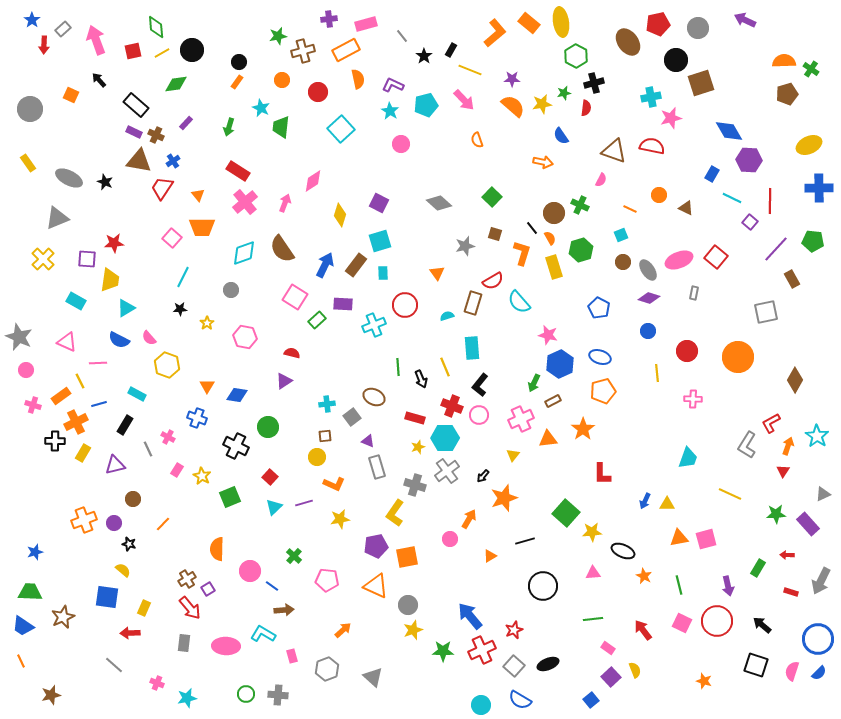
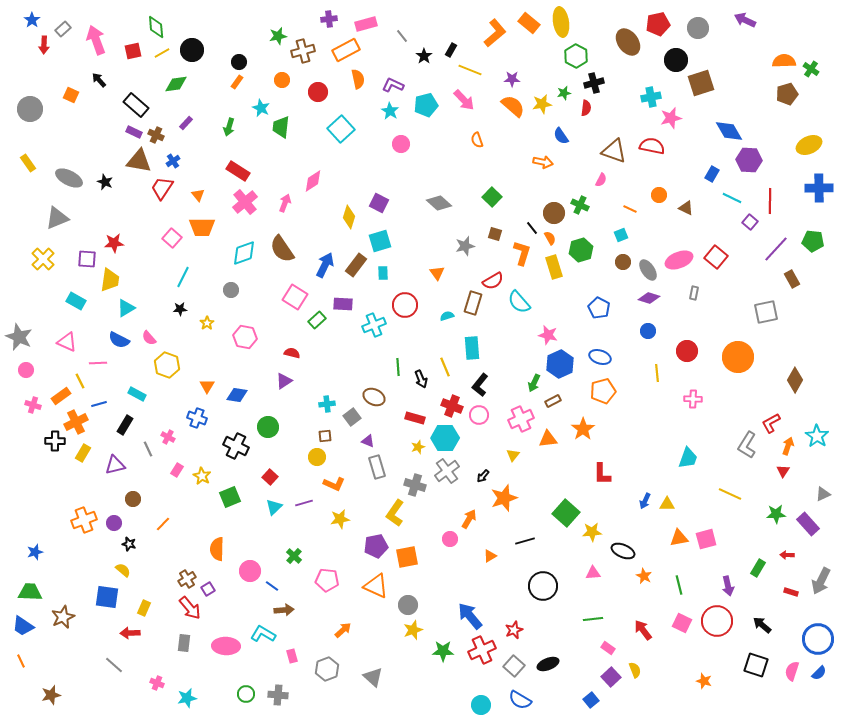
yellow diamond at (340, 215): moved 9 px right, 2 px down
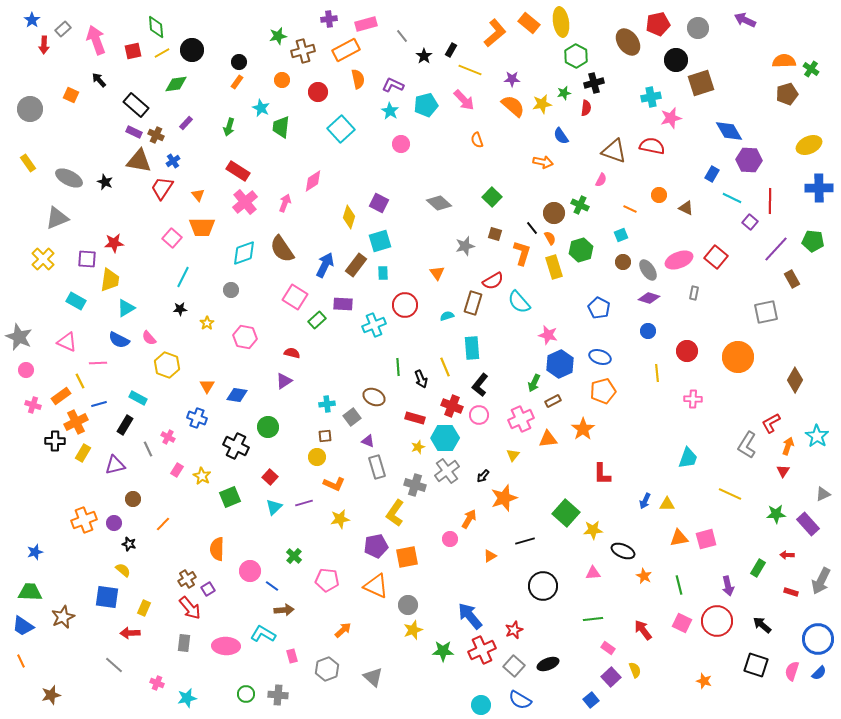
cyan rectangle at (137, 394): moved 1 px right, 4 px down
yellow star at (592, 532): moved 1 px right, 2 px up
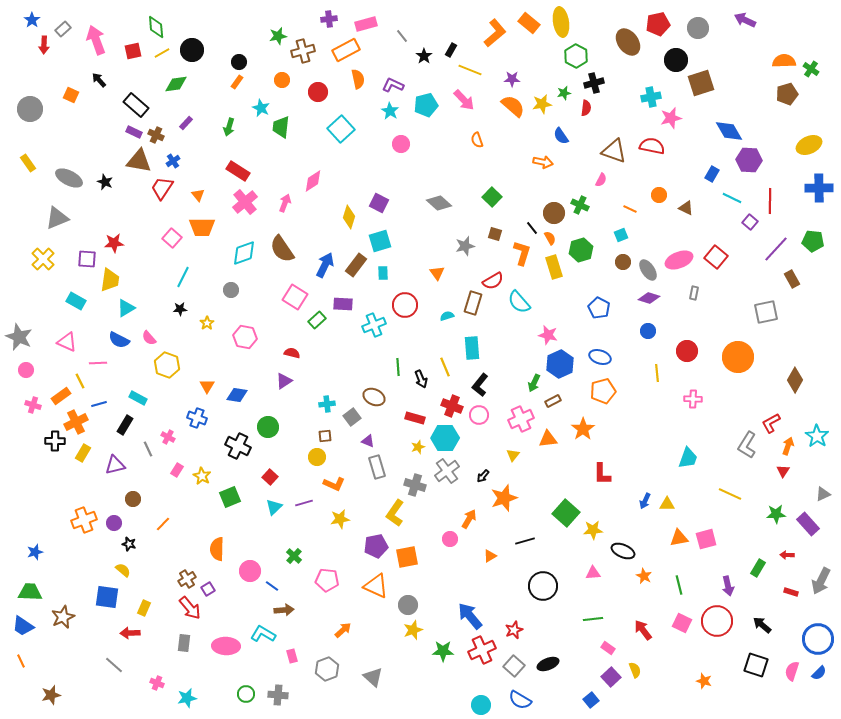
black cross at (236, 446): moved 2 px right
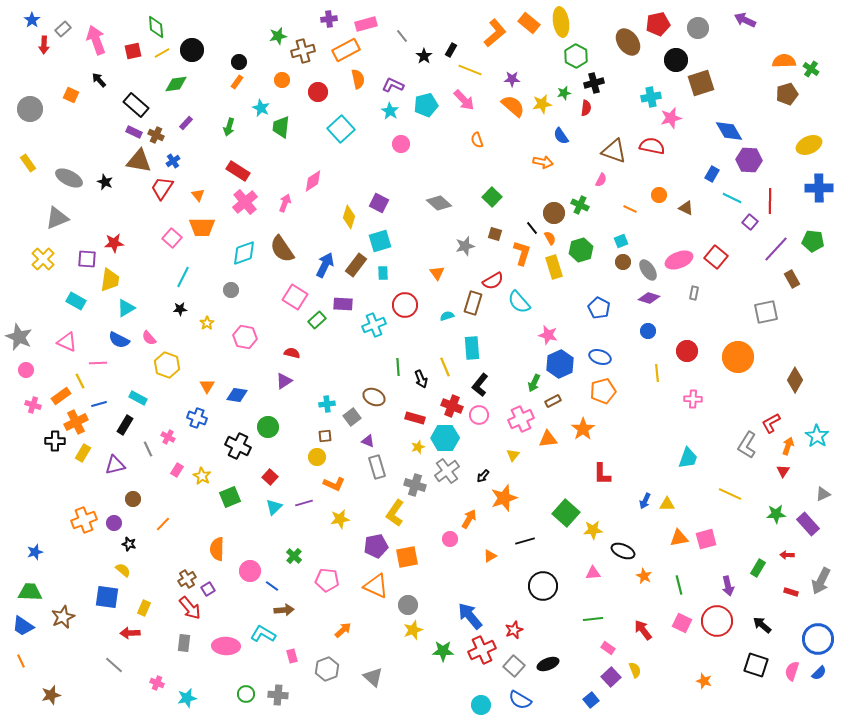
cyan square at (621, 235): moved 6 px down
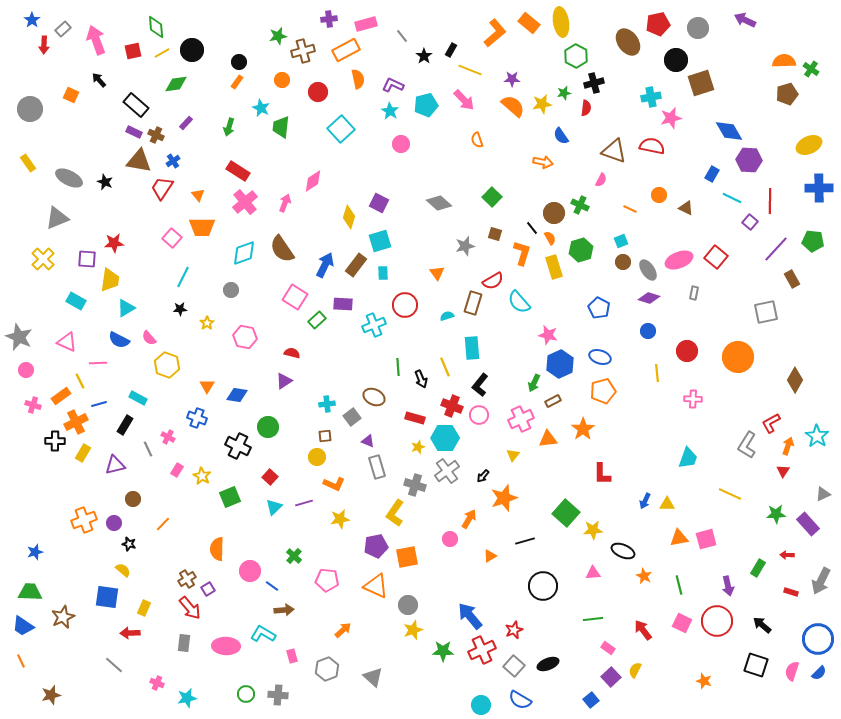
yellow semicircle at (635, 670): rotated 133 degrees counterclockwise
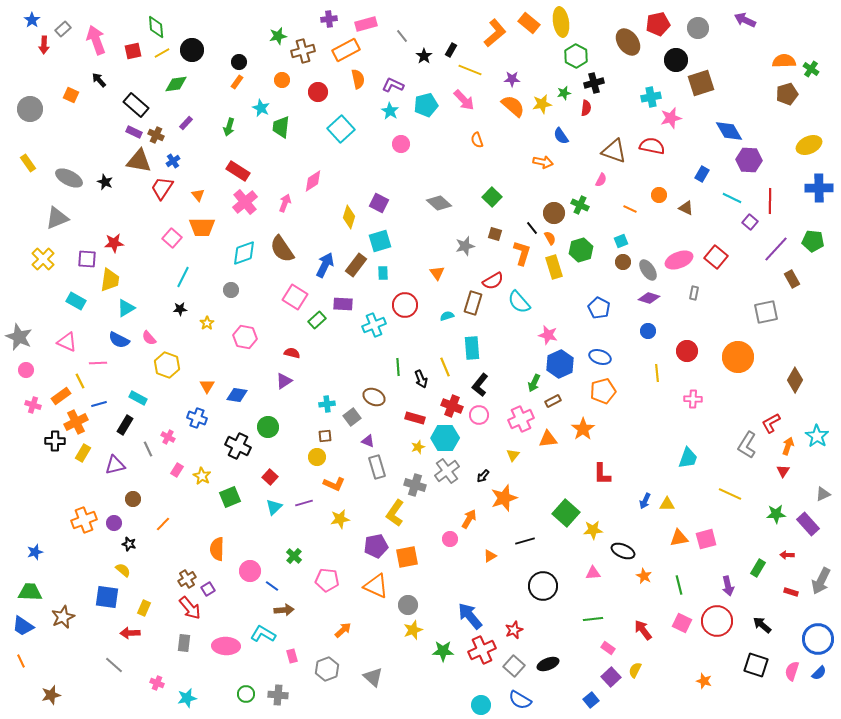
blue rectangle at (712, 174): moved 10 px left
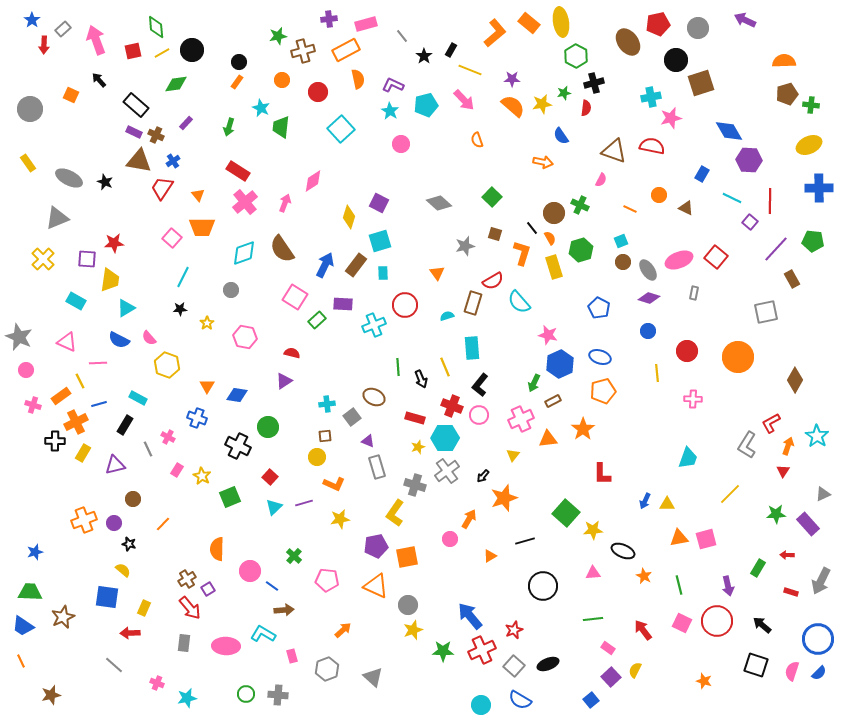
green cross at (811, 69): moved 36 px down; rotated 28 degrees counterclockwise
yellow line at (730, 494): rotated 70 degrees counterclockwise
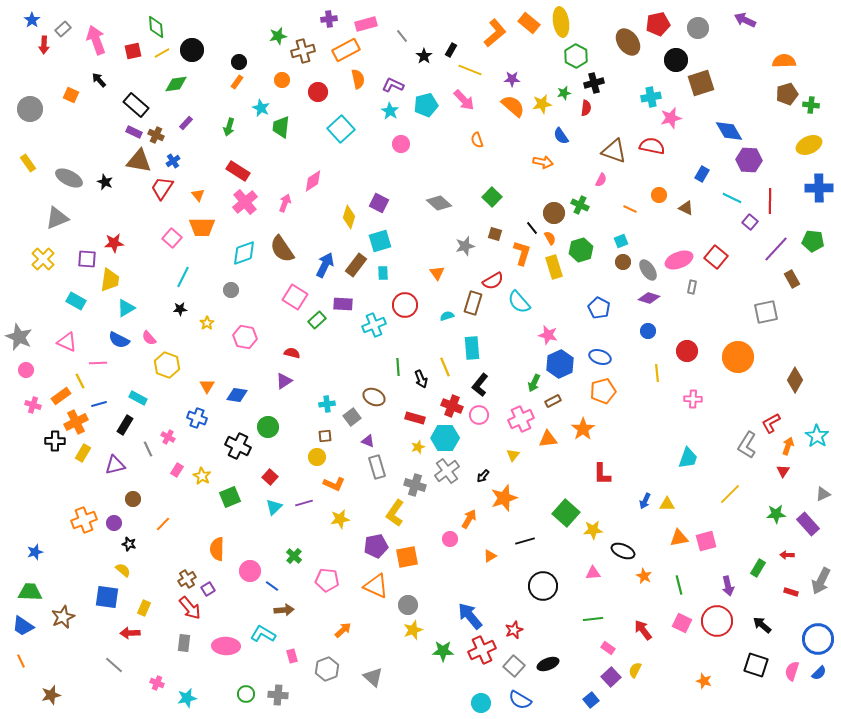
gray rectangle at (694, 293): moved 2 px left, 6 px up
pink square at (706, 539): moved 2 px down
cyan circle at (481, 705): moved 2 px up
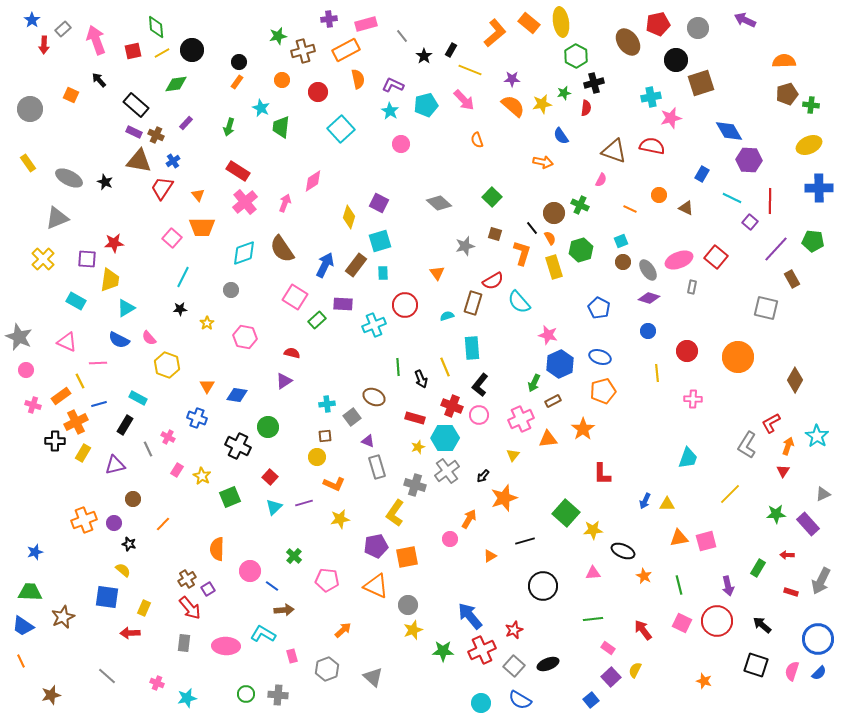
gray square at (766, 312): moved 4 px up; rotated 25 degrees clockwise
gray line at (114, 665): moved 7 px left, 11 px down
